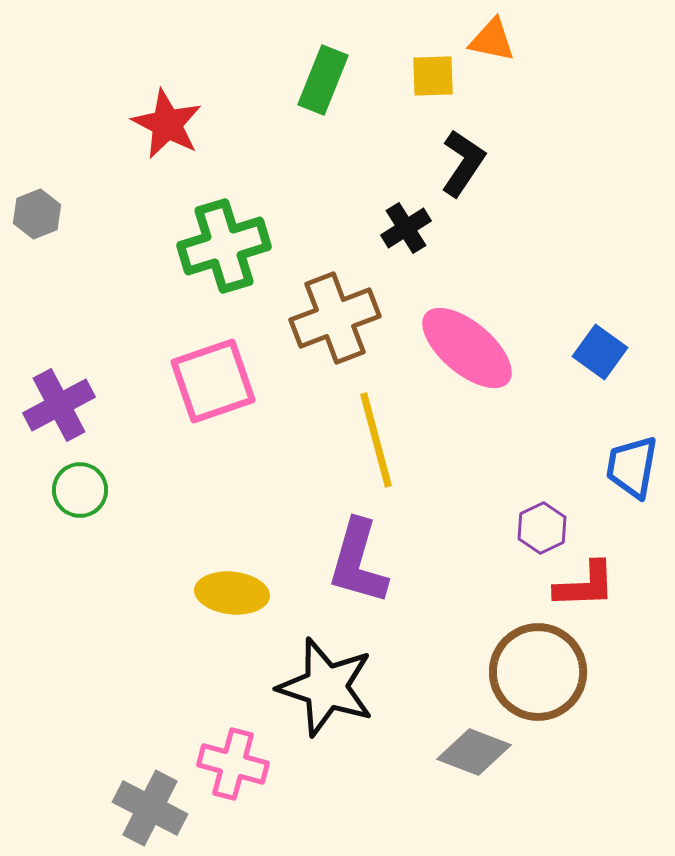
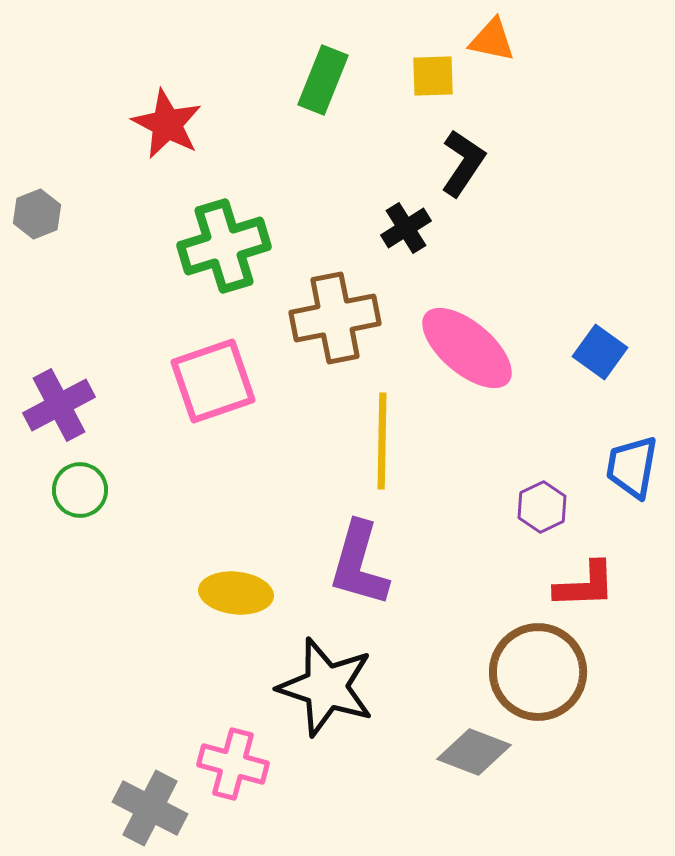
brown cross: rotated 10 degrees clockwise
yellow line: moved 6 px right, 1 px down; rotated 16 degrees clockwise
purple hexagon: moved 21 px up
purple L-shape: moved 1 px right, 2 px down
yellow ellipse: moved 4 px right
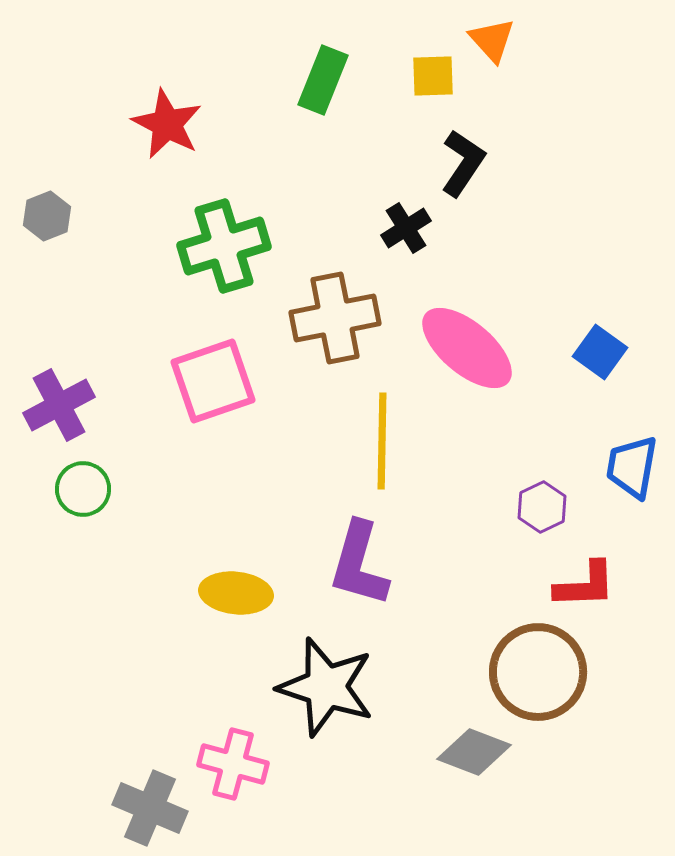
orange triangle: rotated 36 degrees clockwise
gray hexagon: moved 10 px right, 2 px down
green circle: moved 3 px right, 1 px up
gray cross: rotated 4 degrees counterclockwise
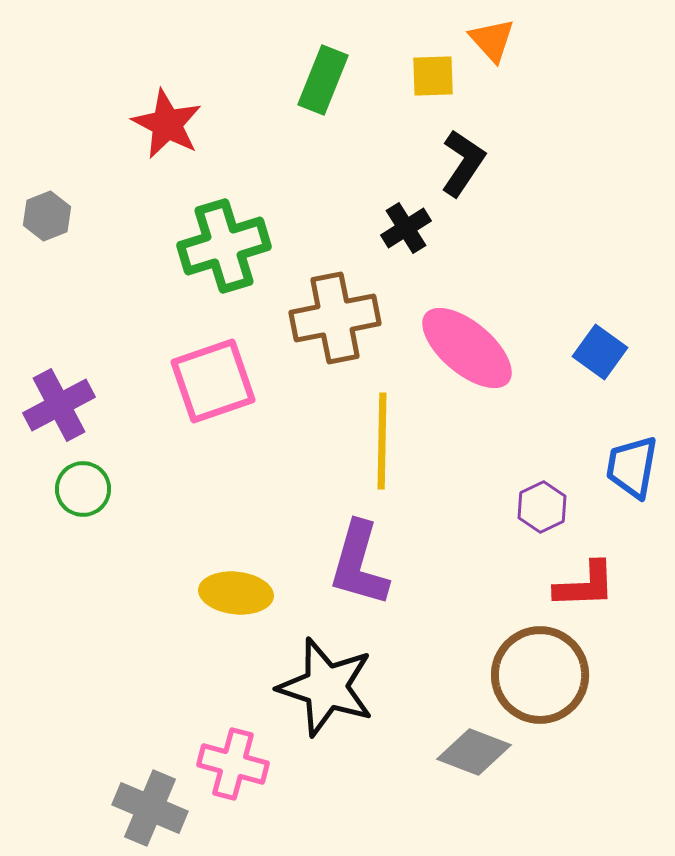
brown circle: moved 2 px right, 3 px down
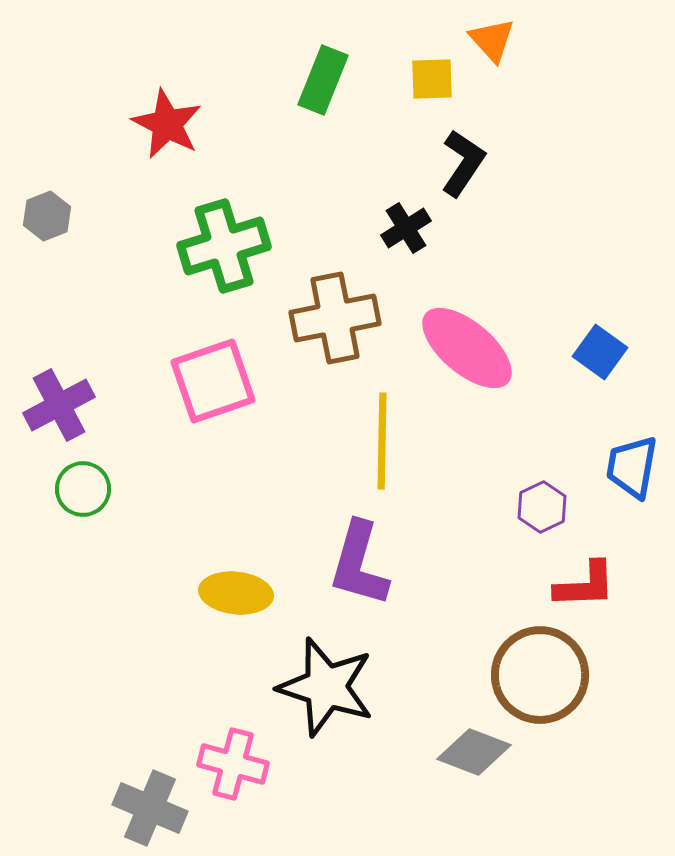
yellow square: moved 1 px left, 3 px down
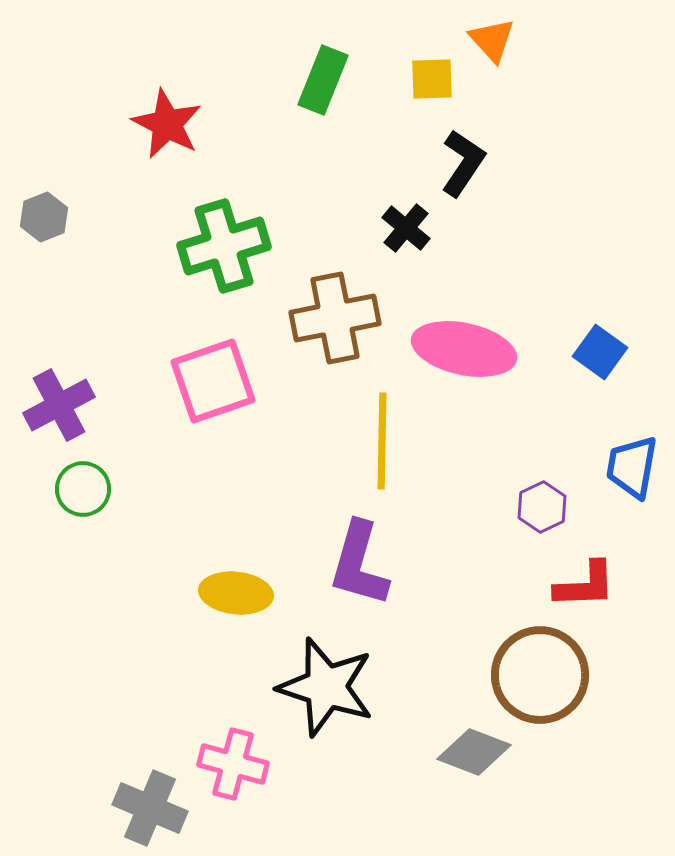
gray hexagon: moved 3 px left, 1 px down
black cross: rotated 18 degrees counterclockwise
pink ellipse: moved 3 px left, 1 px down; rotated 28 degrees counterclockwise
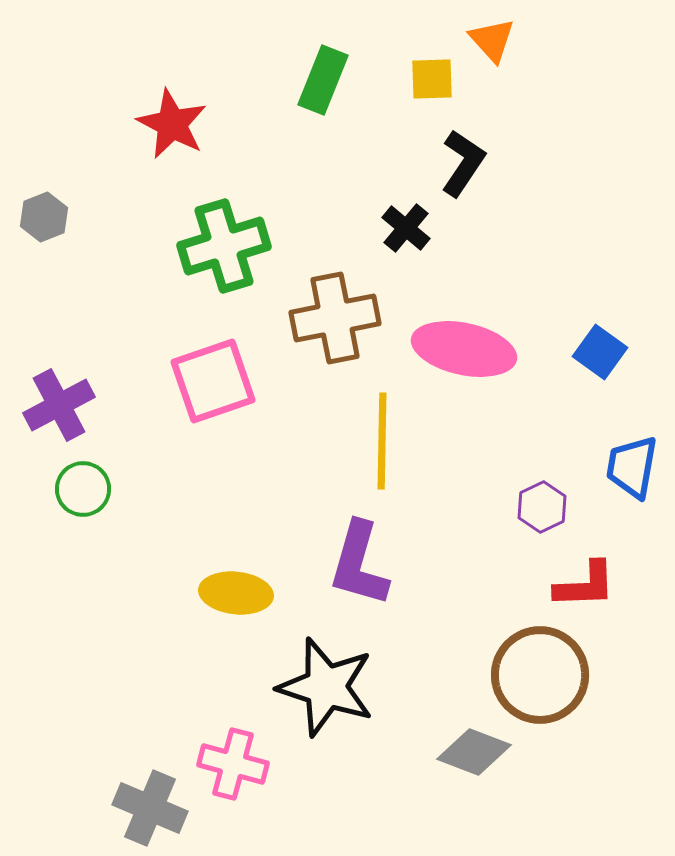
red star: moved 5 px right
